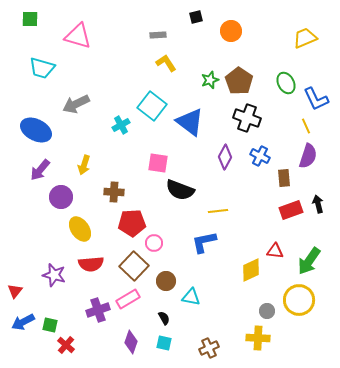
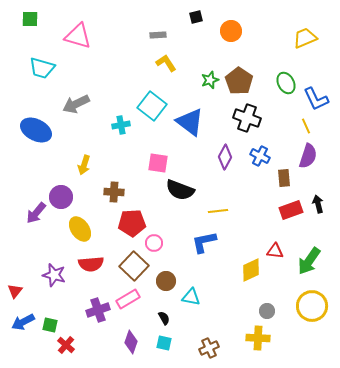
cyan cross at (121, 125): rotated 18 degrees clockwise
purple arrow at (40, 170): moved 4 px left, 43 px down
yellow circle at (299, 300): moved 13 px right, 6 px down
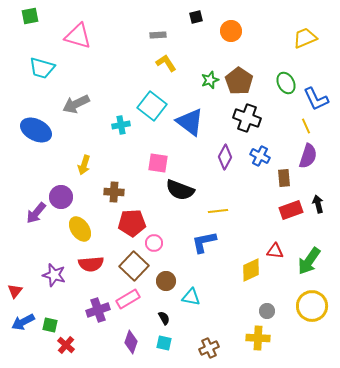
green square at (30, 19): moved 3 px up; rotated 12 degrees counterclockwise
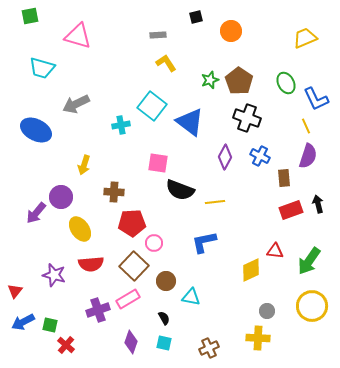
yellow line at (218, 211): moved 3 px left, 9 px up
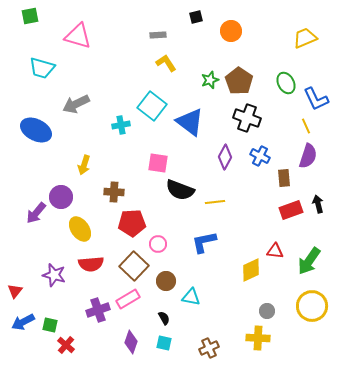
pink circle at (154, 243): moved 4 px right, 1 px down
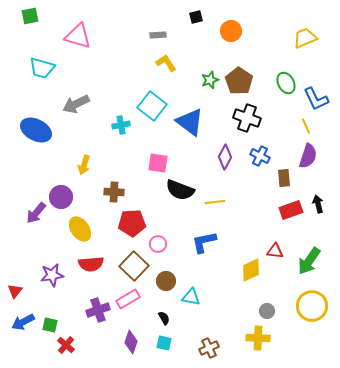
purple star at (54, 275): moved 2 px left; rotated 25 degrees counterclockwise
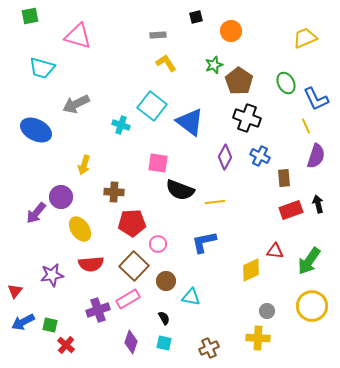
green star at (210, 80): moved 4 px right, 15 px up
cyan cross at (121, 125): rotated 30 degrees clockwise
purple semicircle at (308, 156): moved 8 px right
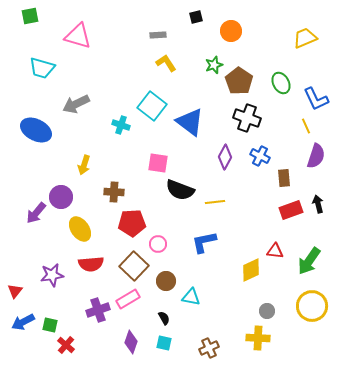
green ellipse at (286, 83): moved 5 px left
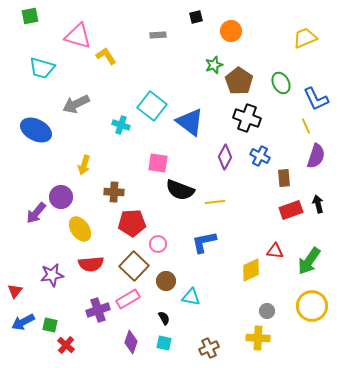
yellow L-shape at (166, 63): moved 60 px left, 7 px up
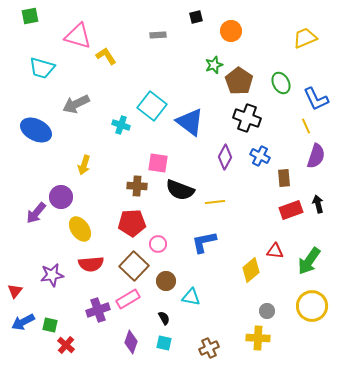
brown cross at (114, 192): moved 23 px right, 6 px up
yellow diamond at (251, 270): rotated 15 degrees counterclockwise
